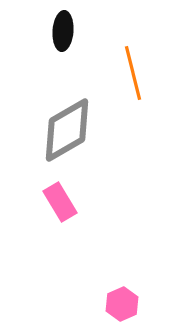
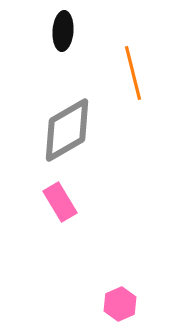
pink hexagon: moved 2 px left
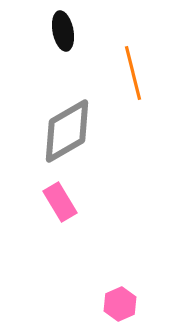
black ellipse: rotated 15 degrees counterclockwise
gray diamond: moved 1 px down
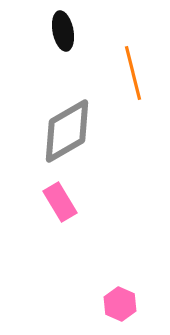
pink hexagon: rotated 12 degrees counterclockwise
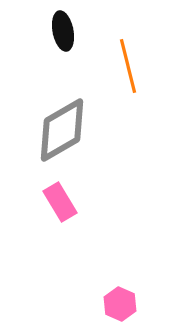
orange line: moved 5 px left, 7 px up
gray diamond: moved 5 px left, 1 px up
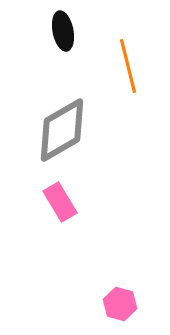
pink hexagon: rotated 8 degrees counterclockwise
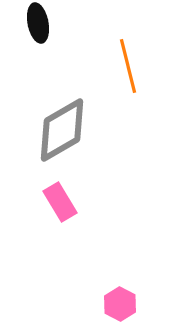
black ellipse: moved 25 px left, 8 px up
pink hexagon: rotated 12 degrees clockwise
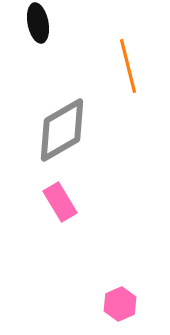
pink hexagon: rotated 8 degrees clockwise
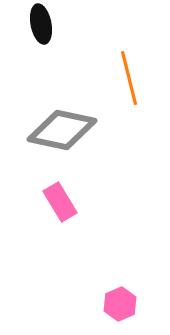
black ellipse: moved 3 px right, 1 px down
orange line: moved 1 px right, 12 px down
gray diamond: rotated 42 degrees clockwise
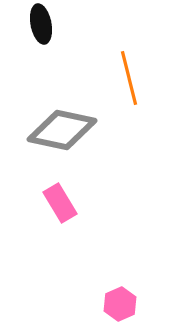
pink rectangle: moved 1 px down
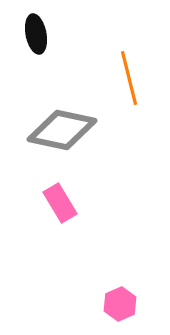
black ellipse: moved 5 px left, 10 px down
